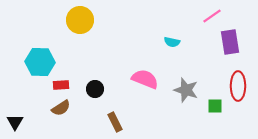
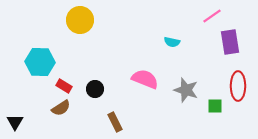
red rectangle: moved 3 px right, 1 px down; rotated 35 degrees clockwise
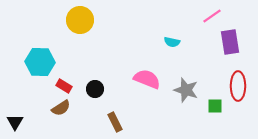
pink semicircle: moved 2 px right
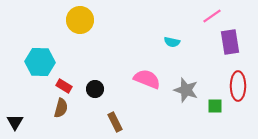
brown semicircle: rotated 42 degrees counterclockwise
